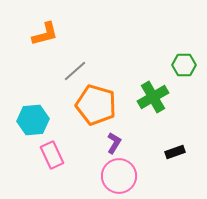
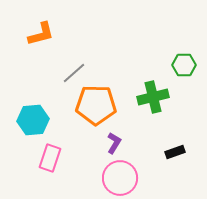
orange L-shape: moved 4 px left
gray line: moved 1 px left, 2 px down
green cross: rotated 16 degrees clockwise
orange pentagon: rotated 15 degrees counterclockwise
pink rectangle: moved 2 px left, 3 px down; rotated 44 degrees clockwise
pink circle: moved 1 px right, 2 px down
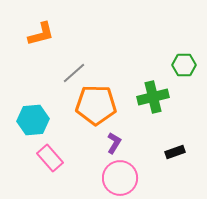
pink rectangle: rotated 60 degrees counterclockwise
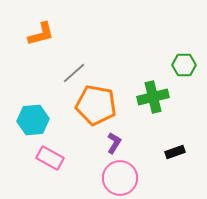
orange pentagon: rotated 9 degrees clockwise
pink rectangle: rotated 20 degrees counterclockwise
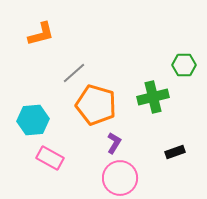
orange pentagon: rotated 6 degrees clockwise
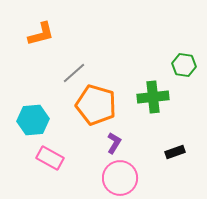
green hexagon: rotated 10 degrees clockwise
green cross: rotated 8 degrees clockwise
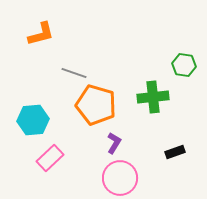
gray line: rotated 60 degrees clockwise
pink rectangle: rotated 72 degrees counterclockwise
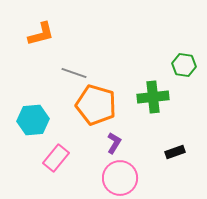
pink rectangle: moved 6 px right; rotated 8 degrees counterclockwise
